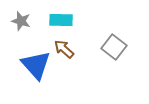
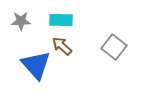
gray star: rotated 18 degrees counterclockwise
brown arrow: moved 2 px left, 3 px up
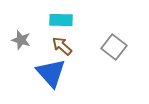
gray star: moved 19 px down; rotated 18 degrees clockwise
blue triangle: moved 15 px right, 8 px down
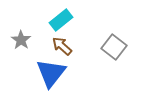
cyan rectangle: rotated 40 degrees counterclockwise
gray star: rotated 18 degrees clockwise
blue triangle: rotated 20 degrees clockwise
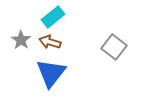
cyan rectangle: moved 8 px left, 3 px up
brown arrow: moved 12 px left, 4 px up; rotated 25 degrees counterclockwise
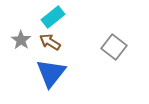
brown arrow: rotated 15 degrees clockwise
